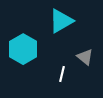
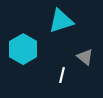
cyan triangle: rotated 12 degrees clockwise
white line: moved 1 px down
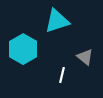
cyan triangle: moved 4 px left
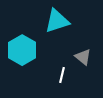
cyan hexagon: moved 1 px left, 1 px down
gray triangle: moved 2 px left
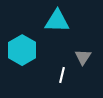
cyan triangle: rotated 20 degrees clockwise
gray triangle: rotated 24 degrees clockwise
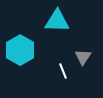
cyan hexagon: moved 2 px left
white line: moved 1 px right, 4 px up; rotated 35 degrees counterclockwise
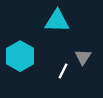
cyan hexagon: moved 6 px down
white line: rotated 49 degrees clockwise
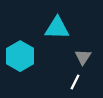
cyan triangle: moved 7 px down
white line: moved 12 px right, 11 px down
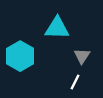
gray triangle: moved 1 px left, 1 px up
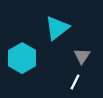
cyan triangle: rotated 40 degrees counterclockwise
cyan hexagon: moved 2 px right, 2 px down
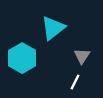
cyan triangle: moved 4 px left
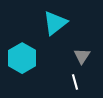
cyan triangle: moved 2 px right, 5 px up
white line: rotated 42 degrees counterclockwise
